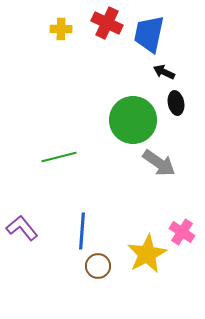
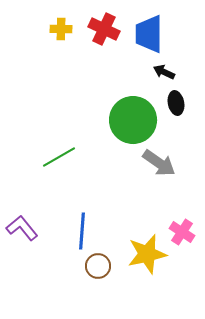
red cross: moved 3 px left, 6 px down
blue trapezoid: rotated 12 degrees counterclockwise
green line: rotated 16 degrees counterclockwise
yellow star: rotated 15 degrees clockwise
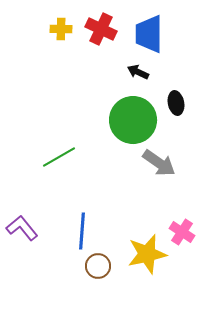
red cross: moved 3 px left
black arrow: moved 26 px left
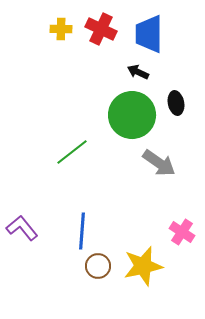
green circle: moved 1 px left, 5 px up
green line: moved 13 px right, 5 px up; rotated 8 degrees counterclockwise
yellow star: moved 4 px left, 12 px down
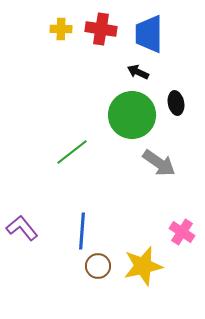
red cross: rotated 16 degrees counterclockwise
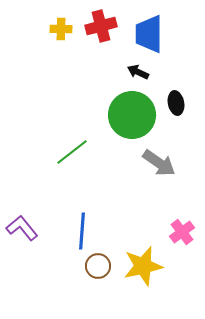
red cross: moved 3 px up; rotated 24 degrees counterclockwise
pink cross: rotated 20 degrees clockwise
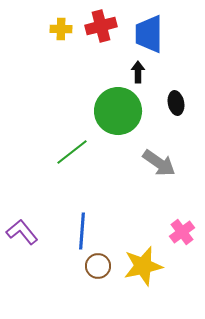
black arrow: rotated 65 degrees clockwise
green circle: moved 14 px left, 4 px up
purple L-shape: moved 4 px down
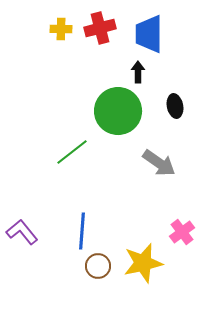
red cross: moved 1 px left, 2 px down
black ellipse: moved 1 px left, 3 px down
yellow star: moved 3 px up
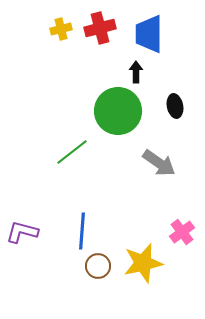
yellow cross: rotated 15 degrees counterclockwise
black arrow: moved 2 px left
purple L-shape: rotated 36 degrees counterclockwise
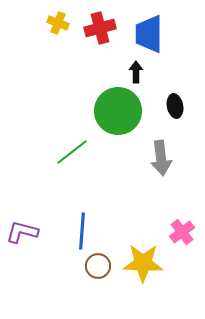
yellow cross: moved 3 px left, 6 px up; rotated 35 degrees clockwise
gray arrow: moved 2 px right, 5 px up; rotated 48 degrees clockwise
yellow star: rotated 15 degrees clockwise
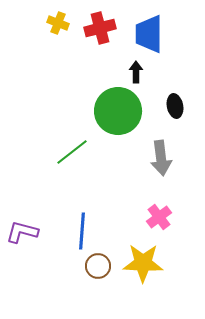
pink cross: moved 23 px left, 15 px up
